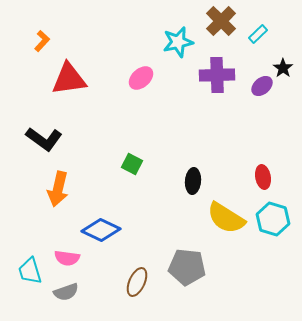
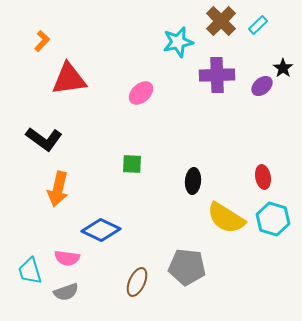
cyan rectangle: moved 9 px up
pink ellipse: moved 15 px down
green square: rotated 25 degrees counterclockwise
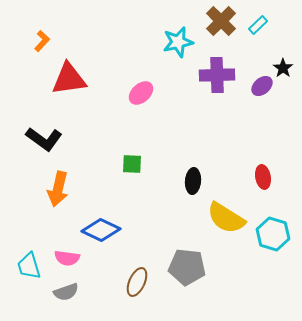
cyan hexagon: moved 15 px down
cyan trapezoid: moved 1 px left, 5 px up
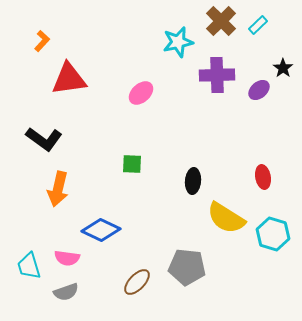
purple ellipse: moved 3 px left, 4 px down
brown ellipse: rotated 20 degrees clockwise
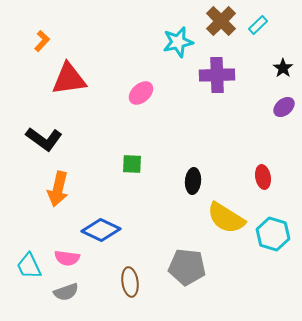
purple ellipse: moved 25 px right, 17 px down
cyan trapezoid: rotated 8 degrees counterclockwise
brown ellipse: moved 7 px left; rotated 52 degrees counterclockwise
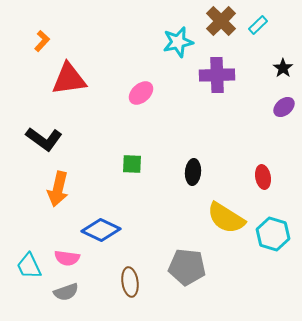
black ellipse: moved 9 px up
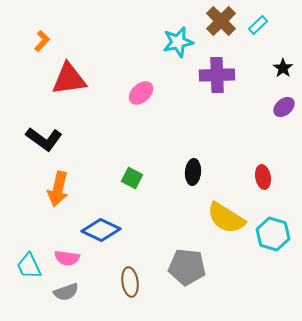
green square: moved 14 px down; rotated 25 degrees clockwise
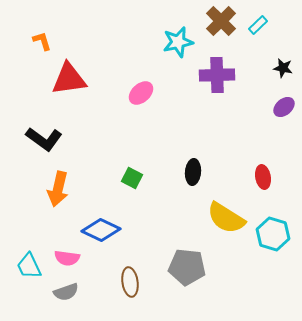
orange L-shape: rotated 60 degrees counterclockwise
black star: rotated 24 degrees counterclockwise
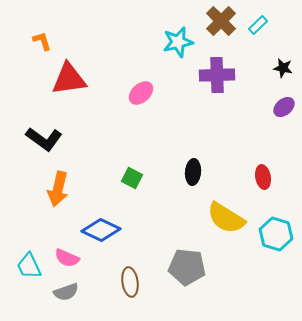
cyan hexagon: moved 3 px right
pink semicircle: rotated 15 degrees clockwise
